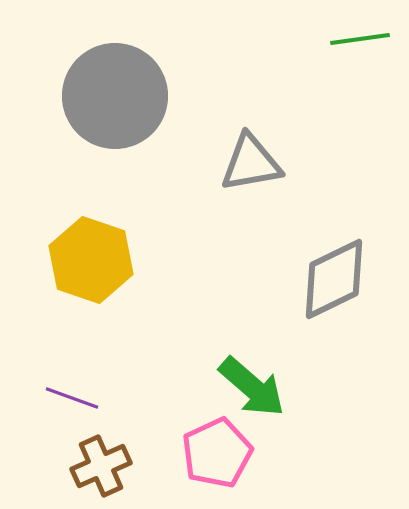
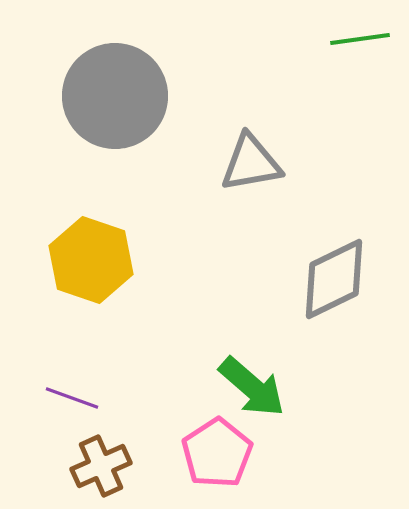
pink pentagon: rotated 8 degrees counterclockwise
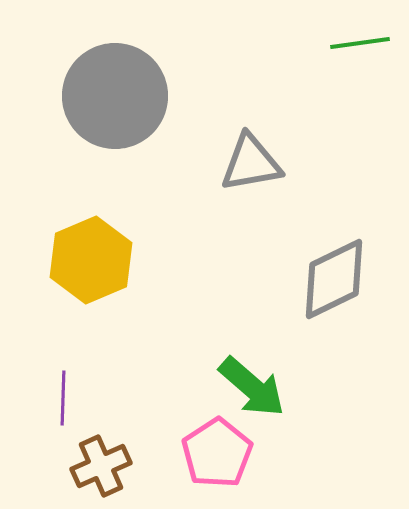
green line: moved 4 px down
yellow hexagon: rotated 18 degrees clockwise
purple line: moved 9 px left; rotated 72 degrees clockwise
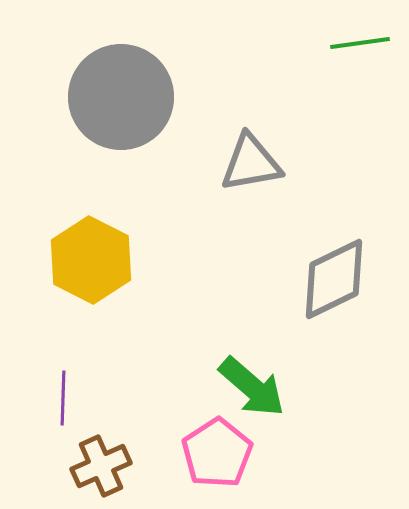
gray circle: moved 6 px right, 1 px down
yellow hexagon: rotated 10 degrees counterclockwise
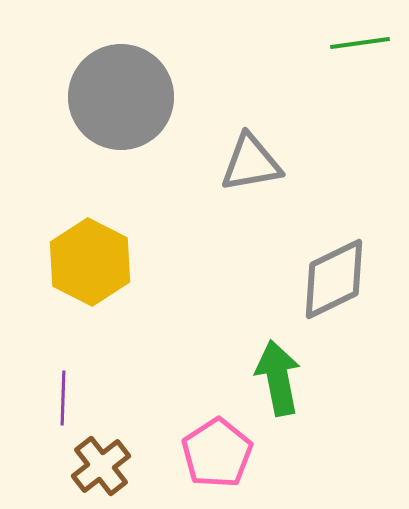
yellow hexagon: moved 1 px left, 2 px down
green arrow: moved 26 px right, 9 px up; rotated 142 degrees counterclockwise
brown cross: rotated 14 degrees counterclockwise
